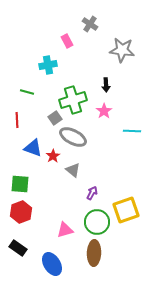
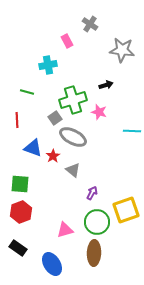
black arrow: rotated 104 degrees counterclockwise
pink star: moved 5 px left, 1 px down; rotated 21 degrees counterclockwise
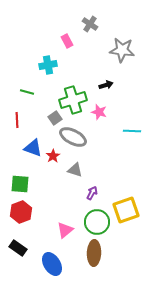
gray triangle: moved 2 px right; rotated 21 degrees counterclockwise
pink triangle: rotated 24 degrees counterclockwise
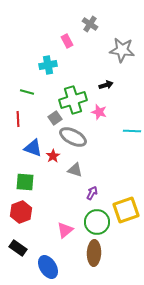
red line: moved 1 px right, 1 px up
green square: moved 5 px right, 2 px up
blue ellipse: moved 4 px left, 3 px down
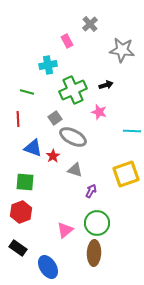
gray cross: rotated 14 degrees clockwise
green cross: moved 10 px up; rotated 8 degrees counterclockwise
purple arrow: moved 1 px left, 2 px up
yellow square: moved 36 px up
green circle: moved 1 px down
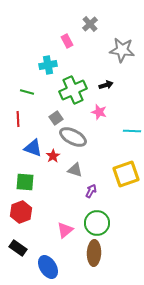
gray square: moved 1 px right
